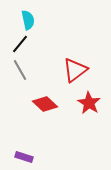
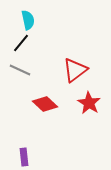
black line: moved 1 px right, 1 px up
gray line: rotated 35 degrees counterclockwise
purple rectangle: rotated 66 degrees clockwise
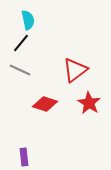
red diamond: rotated 25 degrees counterclockwise
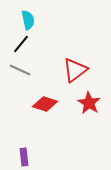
black line: moved 1 px down
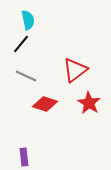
gray line: moved 6 px right, 6 px down
